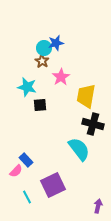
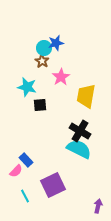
black cross: moved 13 px left, 7 px down; rotated 15 degrees clockwise
cyan semicircle: rotated 25 degrees counterclockwise
cyan line: moved 2 px left, 1 px up
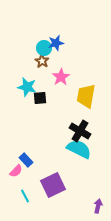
black square: moved 7 px up
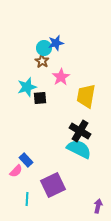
cyan star: rotated 30 degrees counterclockwise
cyan line: moved 2 px right, 3 px down; rotated 32 degrees clockwise
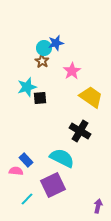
pink star: moved 11 px right, 6 px up
yellow trapezoid: moved 5 px right, 1 px down; rotated 115 degrees clockwise
cyan semicircle: moved 17 px left, 9 px down
pink semicircle: rotated 128 degrees counterclockwise
cyan line: rotated 40 degrees clockwise
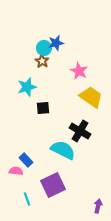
pink star: moved 7 px right; rotated 12 degrees counterclockwise
black square: moved 3 px right, 10 px down
cyan semicircle: moved 1 px right, 8 px up
cyan line: rotated 64 degrees counterclockwise
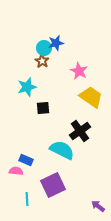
black cross: rotated 25 degrees clockwise
cyan semicircle: moved 1 px left
blue rectangle: rotated 24 degrees counterclockwise
cyan line: rotated 16 degrees clockwise
purple arrow: rotated 64 degrees counterclockwise
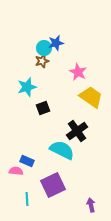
brown star: rotated 24 degrees clockwise
pink star: moved 1 px left, 1 px down
black square: rotated 16 degrees counterclockwise
black cross: moved 3 px left
blue rectangle: moved 1 px right, 1 px down
purple arrow: moved 7 px left, 1 px up; rotated 40 degrees clockwise
